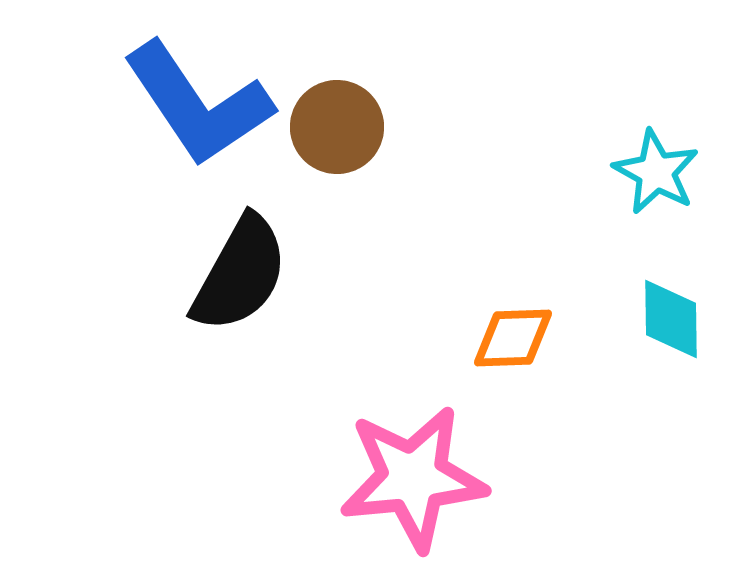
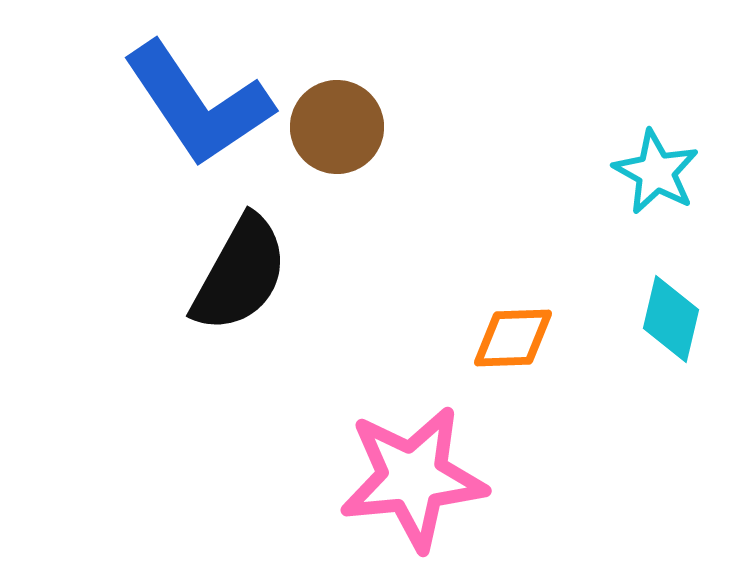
cyan diamond: rotated 14 degrees clockwise
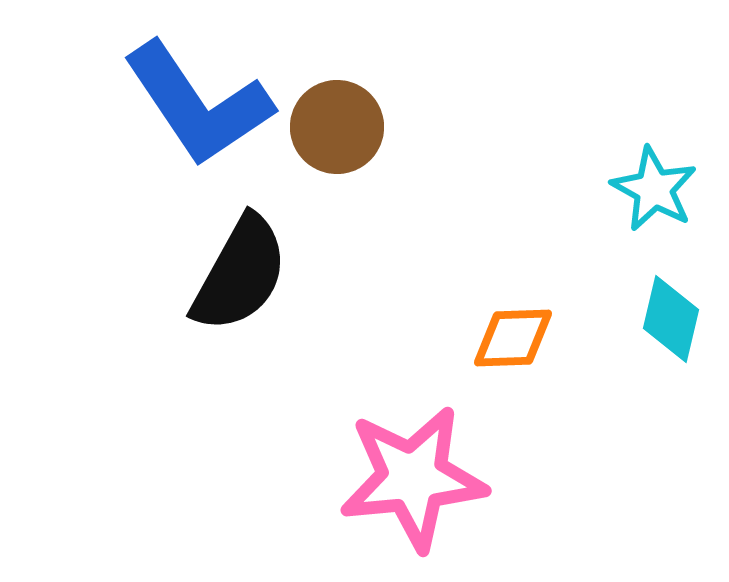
cyan star: moved 2 px left, 17 px down
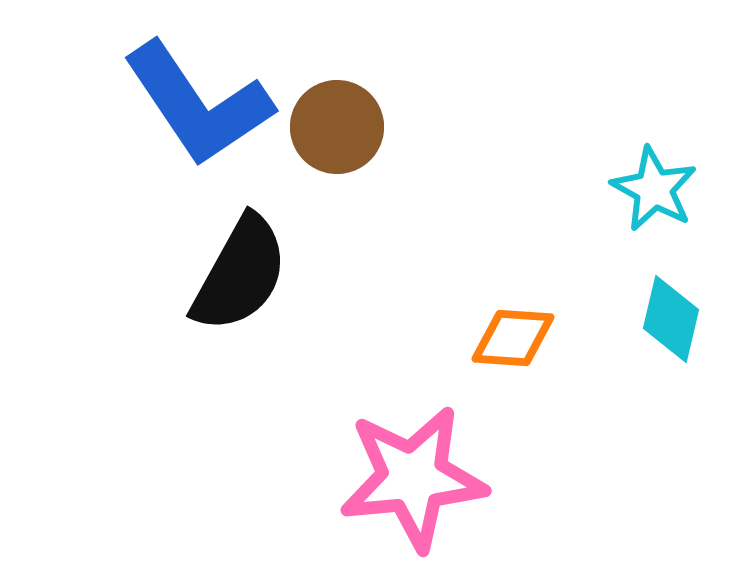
orange diamond: rotated 6 degrees clockwise
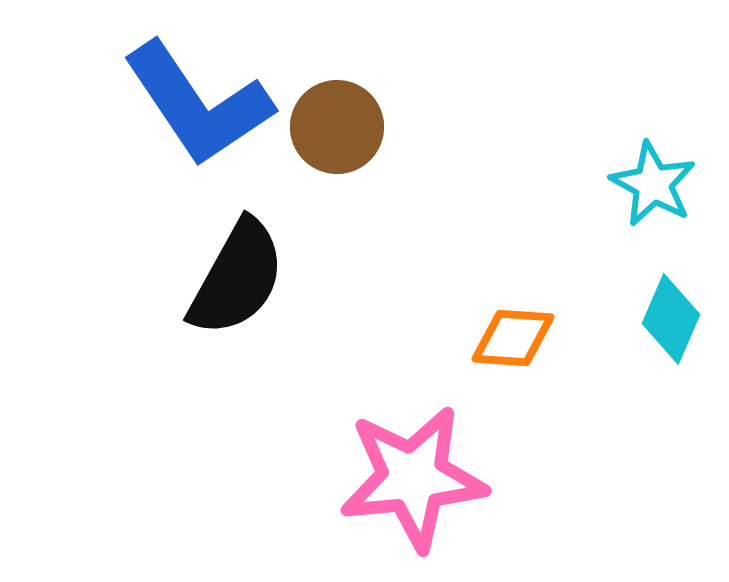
cyan star: moved 1 px left, 5 px up
black semicircle: moved 3 px left, 4 px down
cyan diamond: rotated 10 degrees clockwise
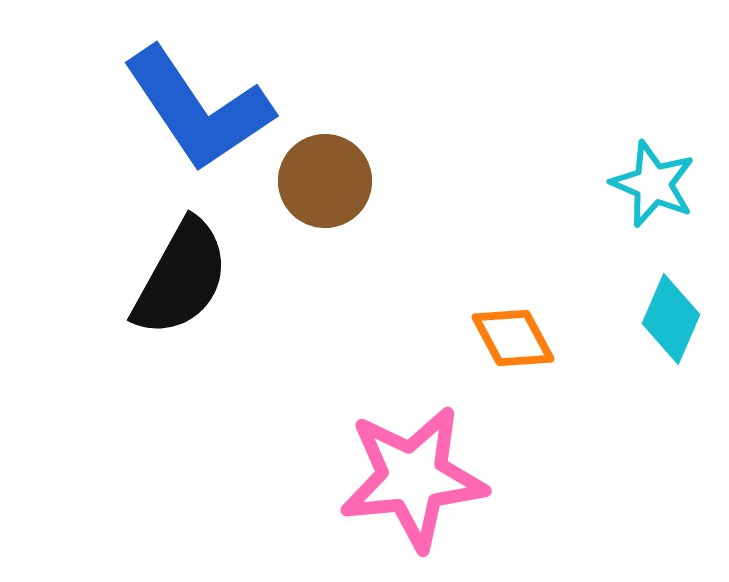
blue L-shape: moved 5 px down
brown circle: moved 12 px left, 54 px down
cyan star: rotated 6 degrees counterclockwise
black semicircle: moved 56 px left
orange diamond: rotated 58 degrees clockwise
